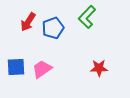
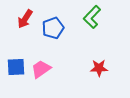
green L-shape: moved 5 px right
red arrow: moved 3 px left, 3 px up
pink trapezoid: moved 1 px left
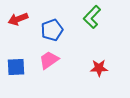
red arrow: moved 7 px left; rotated 36 degrees clockwise
blue pentagon: moved 1 px left, 2 px down
pink trapezoid: moved 8 px right, 9 px up
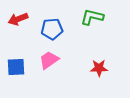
green L-shape: rotated 60 degrees clockwise
blue pentagon: moved 1 px up; rotated 15 degrees clockwise
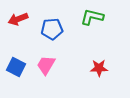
pink trapezoid: moved 3 px left, 5 px down; rotated 25 degrees counterclockwise
blue square: rotated 30 degrees clockwise
